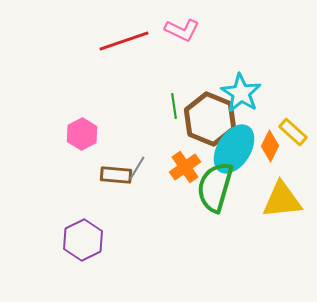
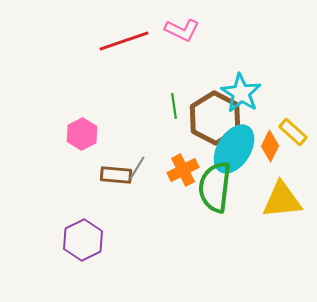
brown hexagon: moved 5 px right, 1 px up; rotated 6 degrees clockwise
orange cross: moved 2 px left, 3 px down; rotated 8 degrees clockwise
green semicircle: rotated 9 degrees counterclockwise
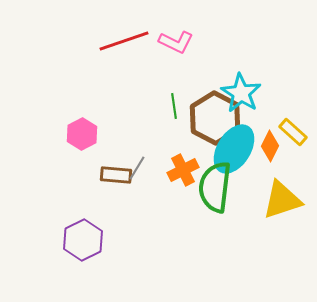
pink L-shape: moved 6 px left, 12 px down
yellow triangle: rotated 12 degrees counterclockwise
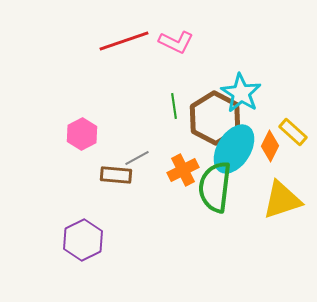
gray line: moved 10 px up; rotated 30 degrees clockwise
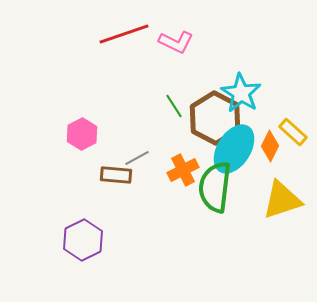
red line: moved 7 px up
green line: rotated 25 degrees counterclockwise
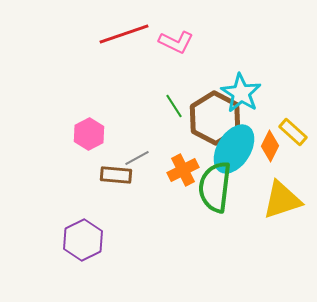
pink hexagon: moved 7 px right
